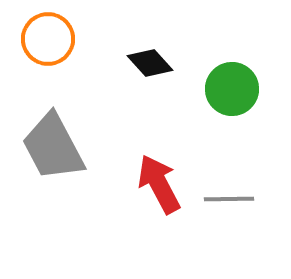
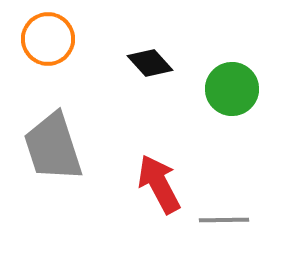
gray trapezoid: rotated 10 degrees clockwise
gray line: moved 5 px left, 21 px down
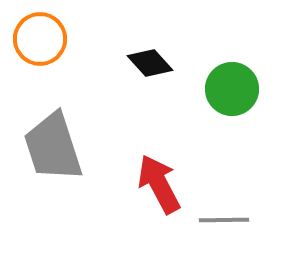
orange circle: moved 8 px left
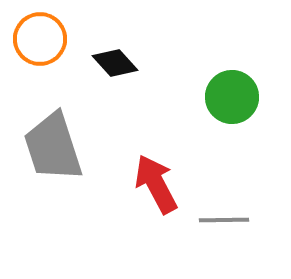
black diamond: moved 35 px left
green circle: moved 8 px down
red arrow: moved 3 px left
